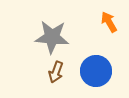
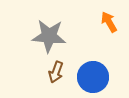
gray star: moved 3 px left, 1 px up
blue circle: moved 3 px left, 6 px down
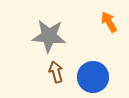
brown arrow: rotated 145 degrees clockwise
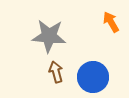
orange arrow: moved 2 px right
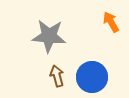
brown arrow: moved 1 px right, 4 px down
blue circle: moved 1 px left
